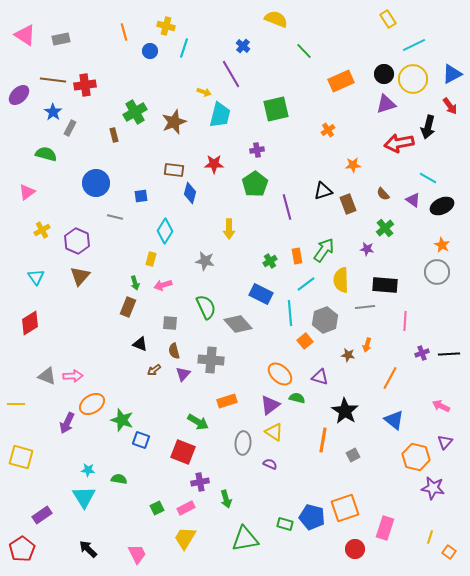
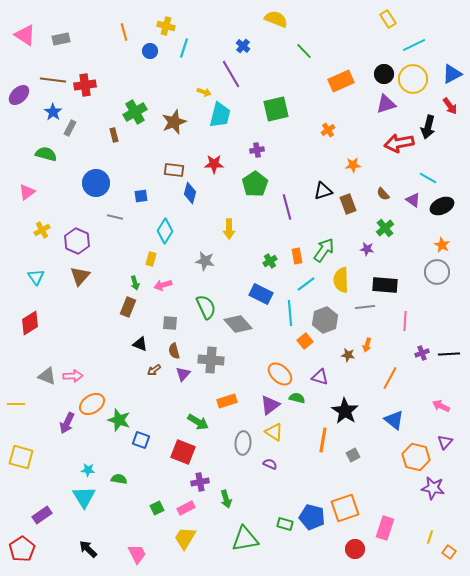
green star at (122, 420): moved 3 px left
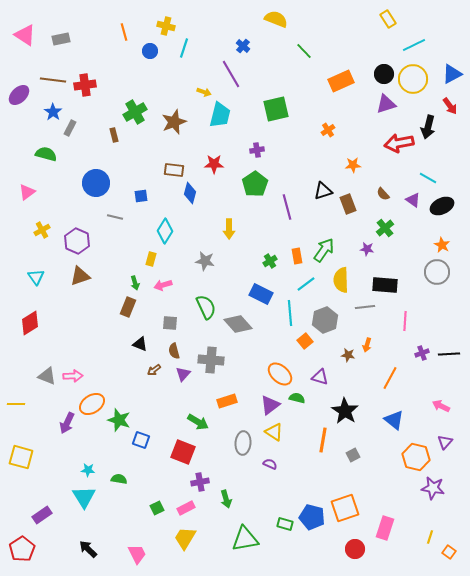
brown triangle at (80, 276): rotated 30 degrees clockwise
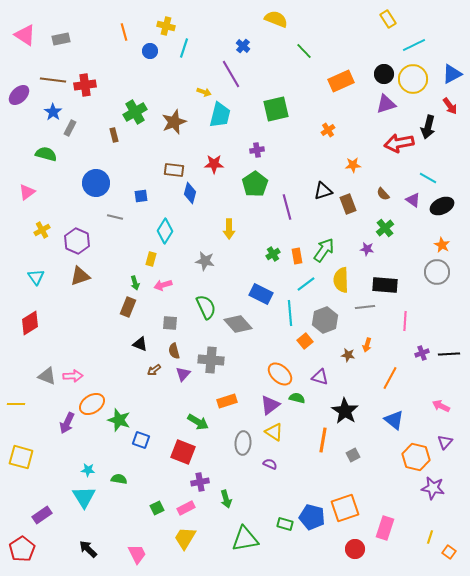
green cross at (270, 261): moved 3 px right, 7 px up
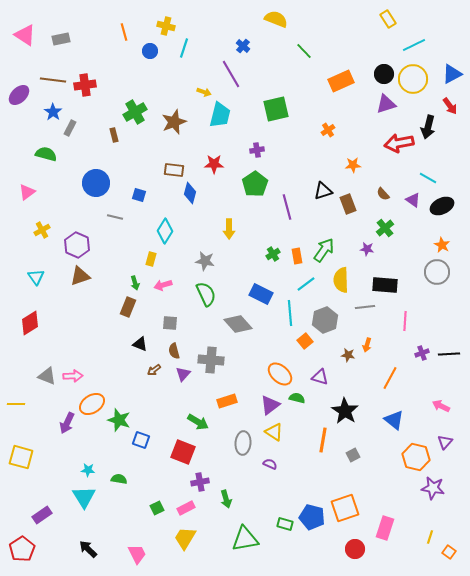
blue square at (141, 196): moved 2 px left, 1 px up; rotated 24 degrees clockwise
purple hexagon at (77, 241): moved 4 px down
green semicircle at (206, 307): moved 13 px up
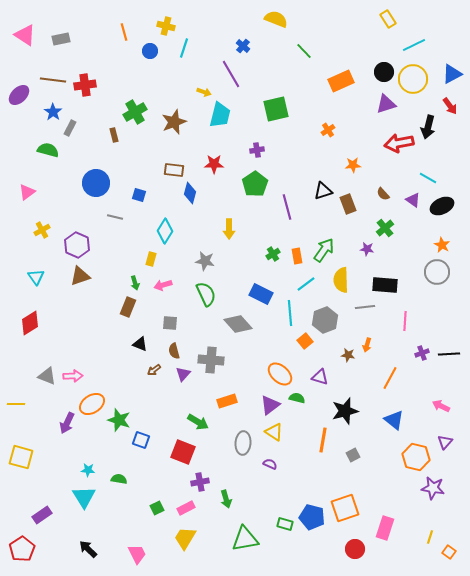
black circle at (384, 74): moved 2 px up
green semicircle at (46, 154): moved 2 px right, 4 px up
black star at (345, 411): rotated 24 degrees clockwise
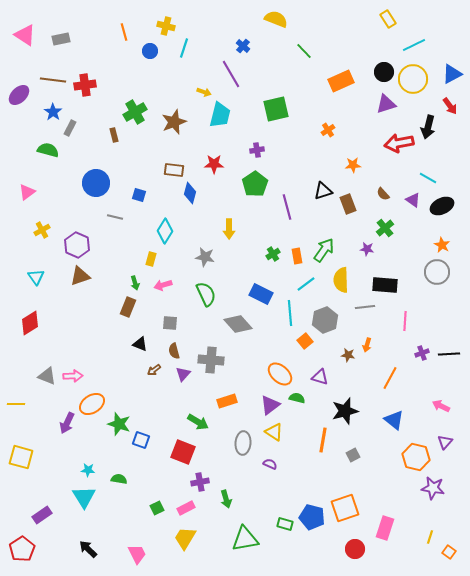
gray star at (205, 261): moved 4 px up
green star at (119, 420): moved 4 px down
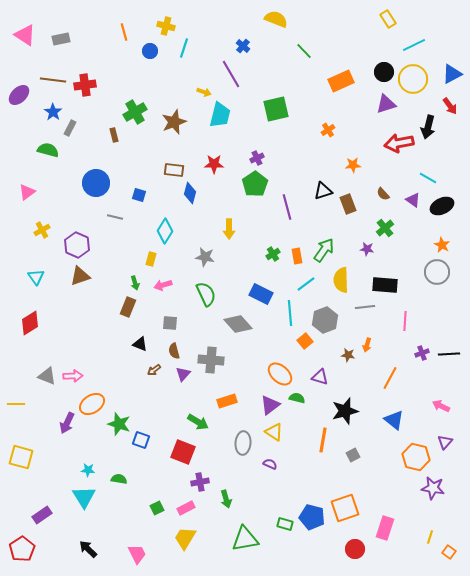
purple cross at (257, 150): moved 8 px down; rotated 16 degrees counterclockwise
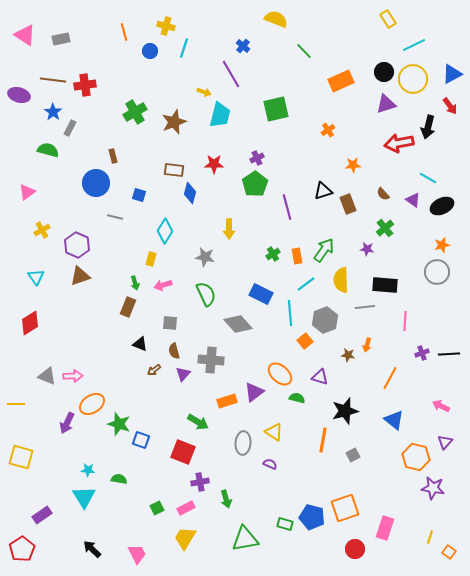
purple ellipse at (19, 95): rotated 60 degrees clockwise
brown rectangle at (114, 135): moved 1 px left, 21 px down
orange star at (442, 245): rotated 28 degrees clockwise
purple triangle at (270, 405): moved 16 px left, 13 px up
black arrow at (88, 549): moved 4 px right
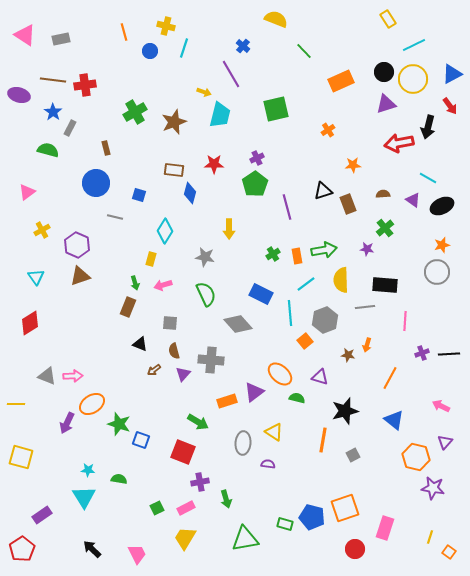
brown rectangle at (113, 156): moved 7 px left, 8 px up
brown semicircle at (383, 194): rotated 128 degrees clockwise
green arrow at (324, 250): rotated 45 degrees clockwise
purple semicircle at (270, 464): moved 2 px left; rotated 16 degrees counterclockwise
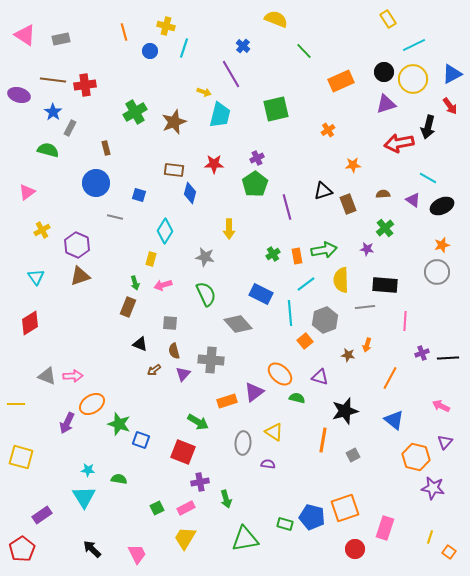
black line at (449, 354): moved 1 px left, 4 px down
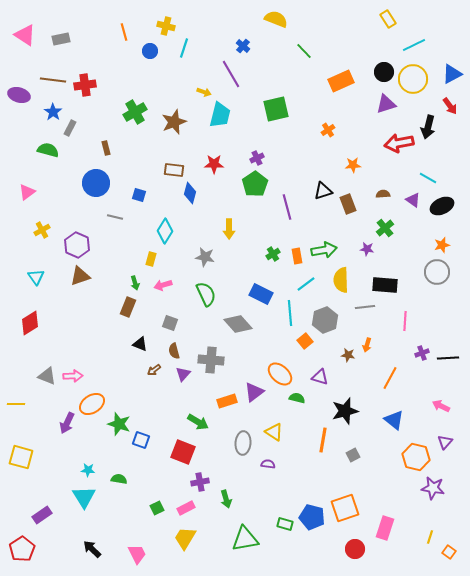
gray square at (170, 323): rotated 14 degrees clockwise
